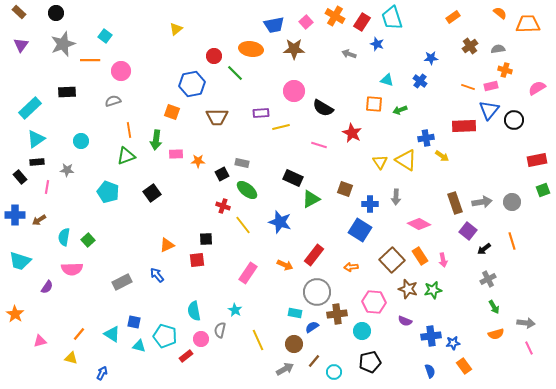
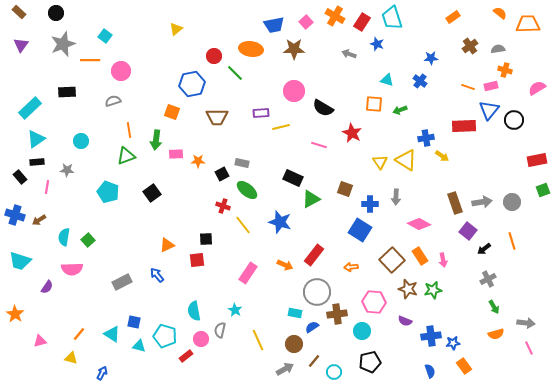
blue cross at (15, 215): rotated 18 degrees clockwise
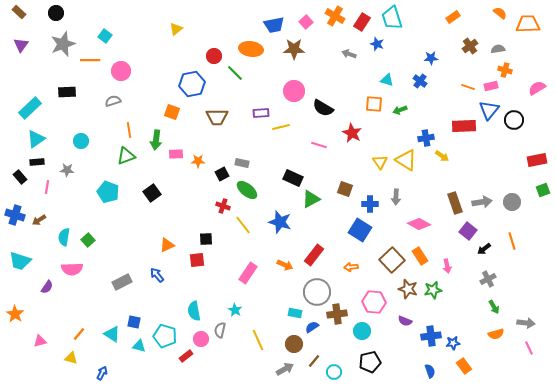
pink arrow at (443, 260): moved 4 px right, 6 px down
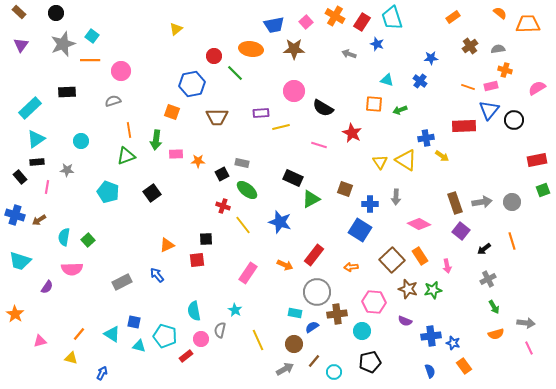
cyan square at (105, 36): moved 13 px left
purple square at (468, 231): moved 7 px left
blue star at (453, 343): rotated 24 degrees clockwise
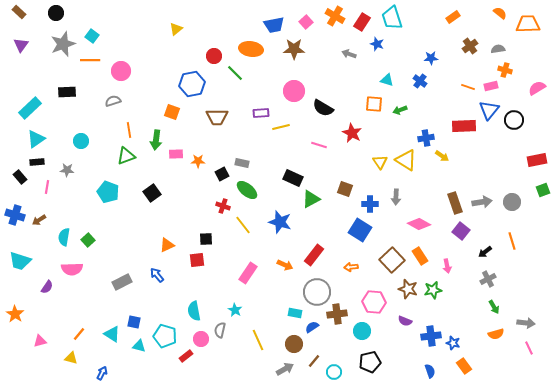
black arrow at (484, 249): moved 1 px right, 3 px down
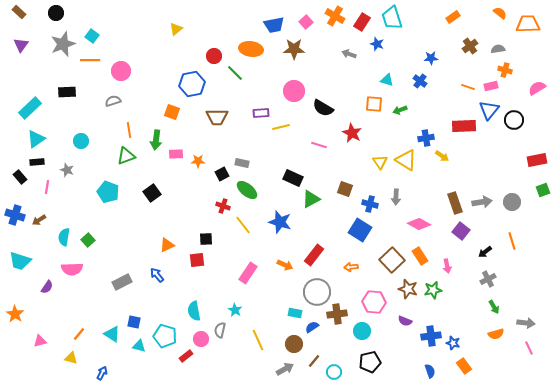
gray star at (67, 170): rotated 16 degrees clockwise
blue cross at (370, 204): rotated 14 degrees clockwise
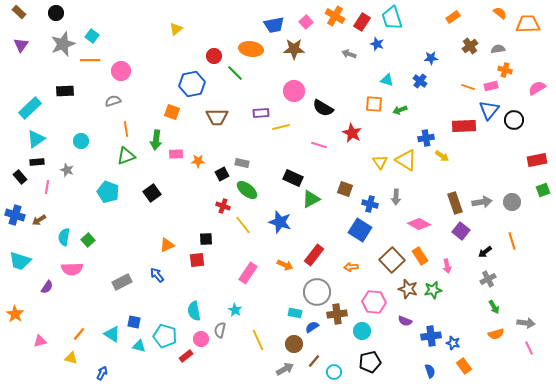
black rectangle at (67, 92): moved 2 px left, 1 px up
orange line at (129, 130): moved 3 px left, 1 px up
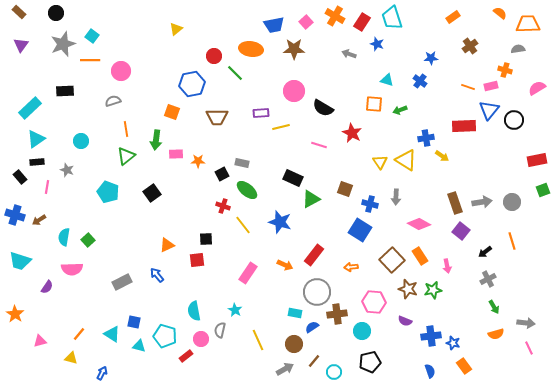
gray semicircle at (498, 49): moved 20 px right
green triangle at (126, 156): rotated 18 degrees counterclockwise
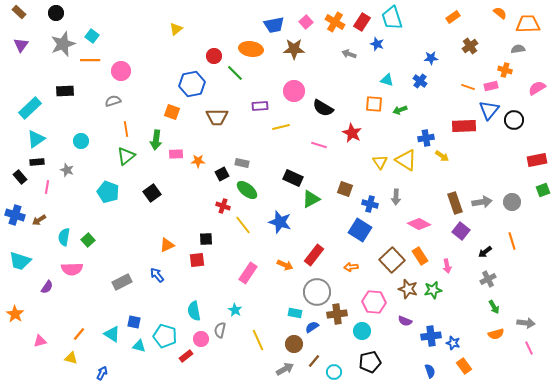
orange cross at (335, 16): moved 6 px down
purple rectangle at (261, 113): moved 1 px left, 7 px up
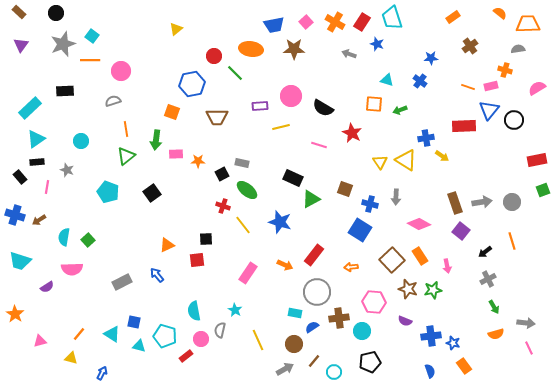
pink circle at (294, 91): moved 3 px left, 5 px down
purple semicircle at (47, 287): rotated 24 degrees clockwise
brown cross at (337, 314): moved 2 px right, 4 px down
